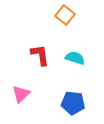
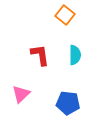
cyan semicircle: moved 3 px up; rotated 72 degrees clockwise
blue pentagon: moved 5 px left
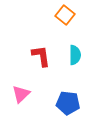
red L-shape: moved 1 px right, 1 px down
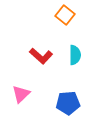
red L-shape: rotated 140 degrees clockwise
blue pentagon: rotated 10 degrees counterclockwise
